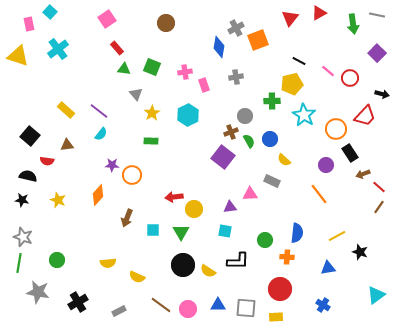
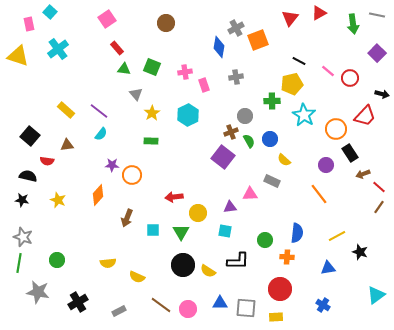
yellow circle at (194, 209): moved 4 px right, 4 px down
blue triangle at (218, 305): moved 2 px right, 2 px up
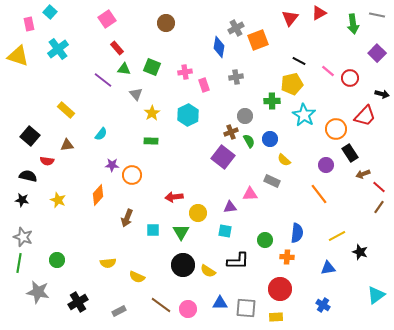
purple line at (99, 111): moved 4 px right, 31 px up
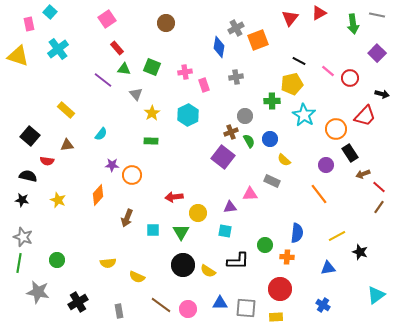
green circle at (265, 240): moved 5 px down
gray rectangle at (119, 311): rotated 72 degrees counterclockwise
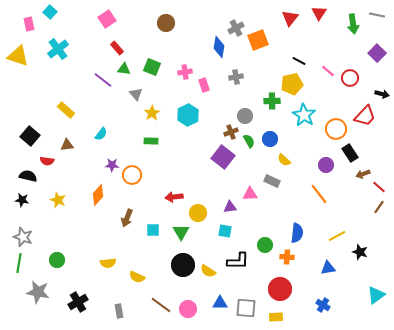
red triangle at (319, 13): rotated 28 degrees counterclockwise
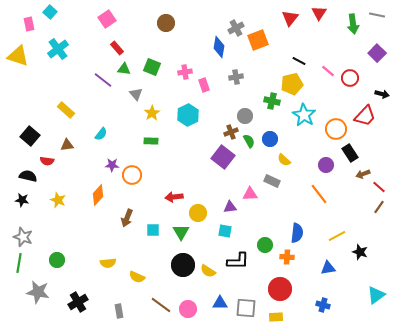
green cross at (272, 101): rotated 14 degrees clockwise
blue cross at (323, 305): rotated 16 degrees counterclockwise
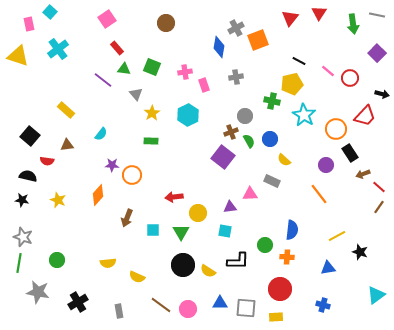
blue semicircle at (297, 233): moved 5 px left, 3 px up
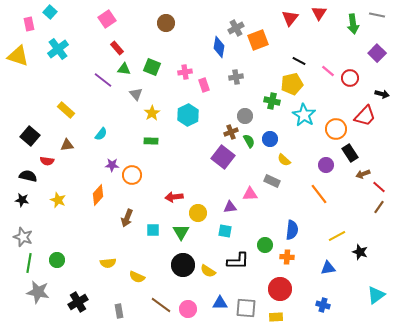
green line at (19, 263): moved 10 px right
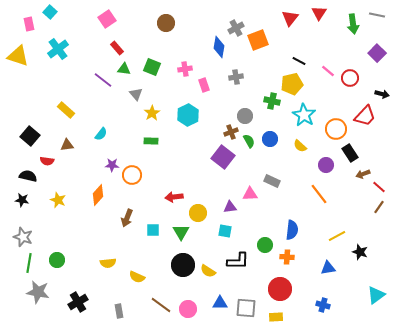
pink cross at (185, 72): moved 3 px up
yellow semicircle at (284, 160): moved 16 px right, 14 px up
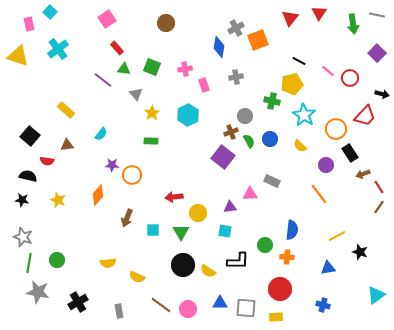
red line at (379, 187): rotated 16 degrees clockwise
